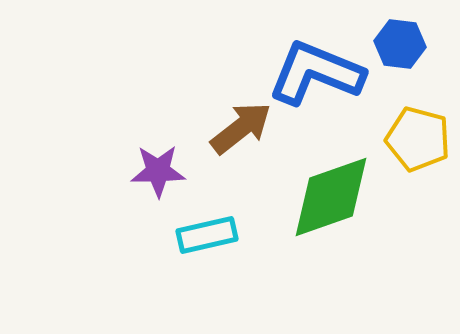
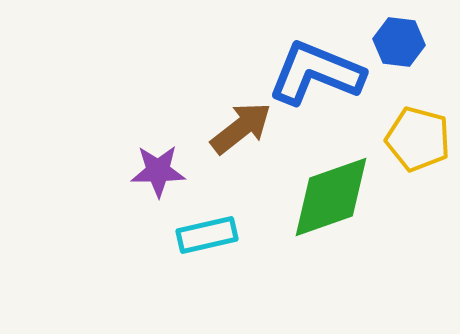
blue hexagon: moved 1 px left, 2 px up
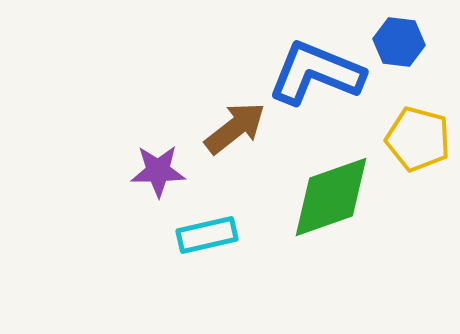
brown arrow: moved 6 px left
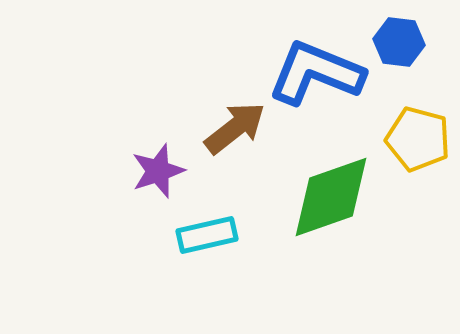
purple star: rotated 18 degrees counterclockwise
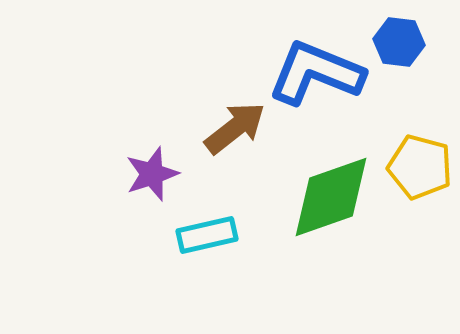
yellow pentagon: moved 2 px right, 28 px down
purple star: moved 6 px left, 3 px down
